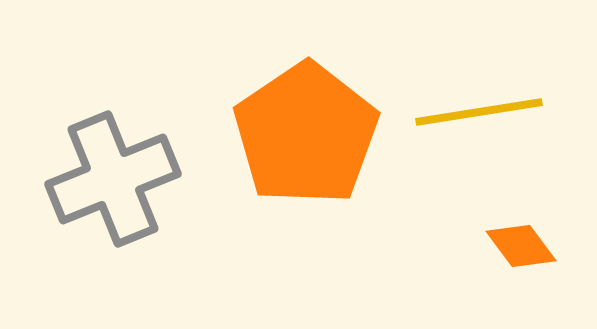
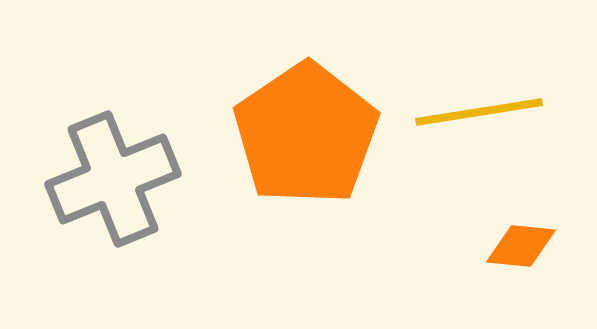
orange diamond: rotated 48 degrees counterclockwise
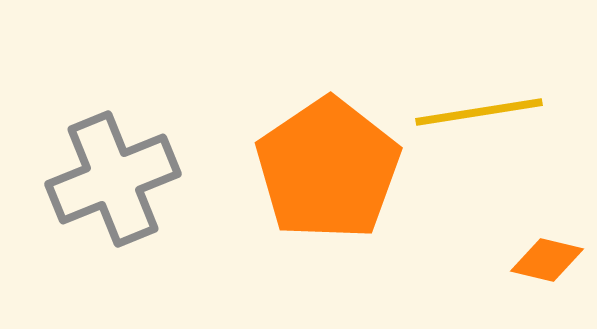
orange pentagon: moved 22 px right, 35 px down
orange diamond: moved 26 px right, 14 px down; rotated 8 degrees clockwise
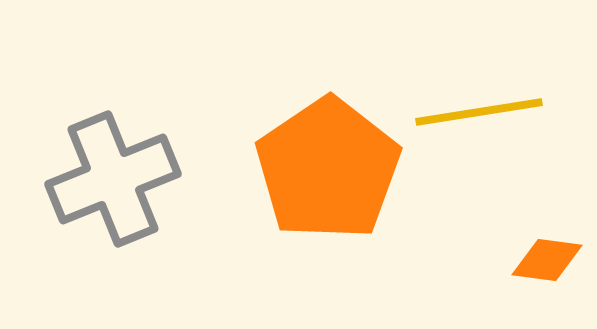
orange diamond: rotated 6 degrees counterclockwise
